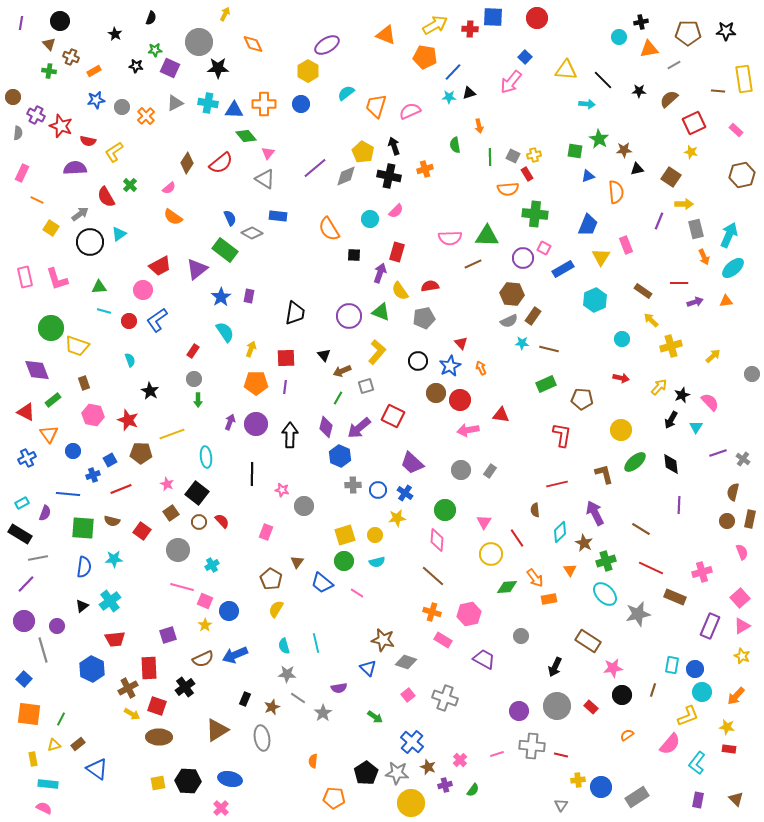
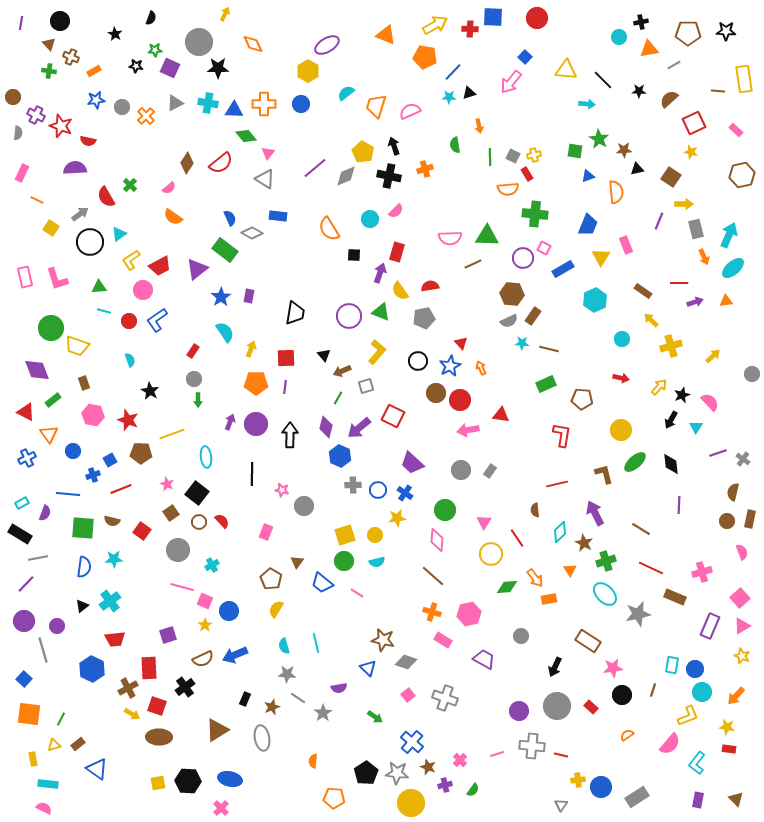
yellow L-shape at (114, 152): moved 17 px right, 108 px down
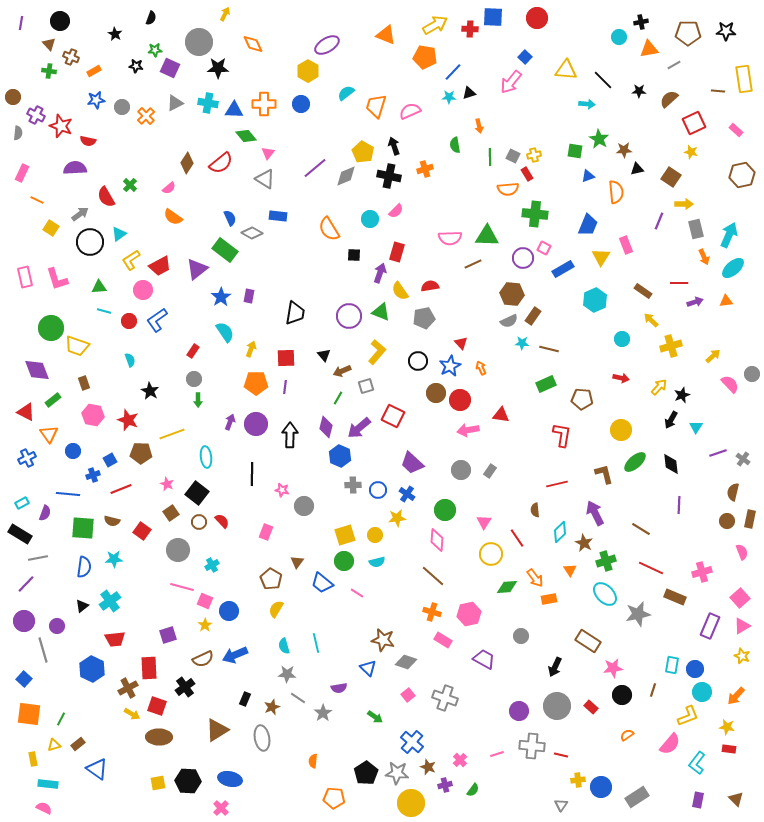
pink semicircle at (710, 402): moved 20 px right, 18 px up
blue cross at (405, 493): moved 2 px right, 1 px down
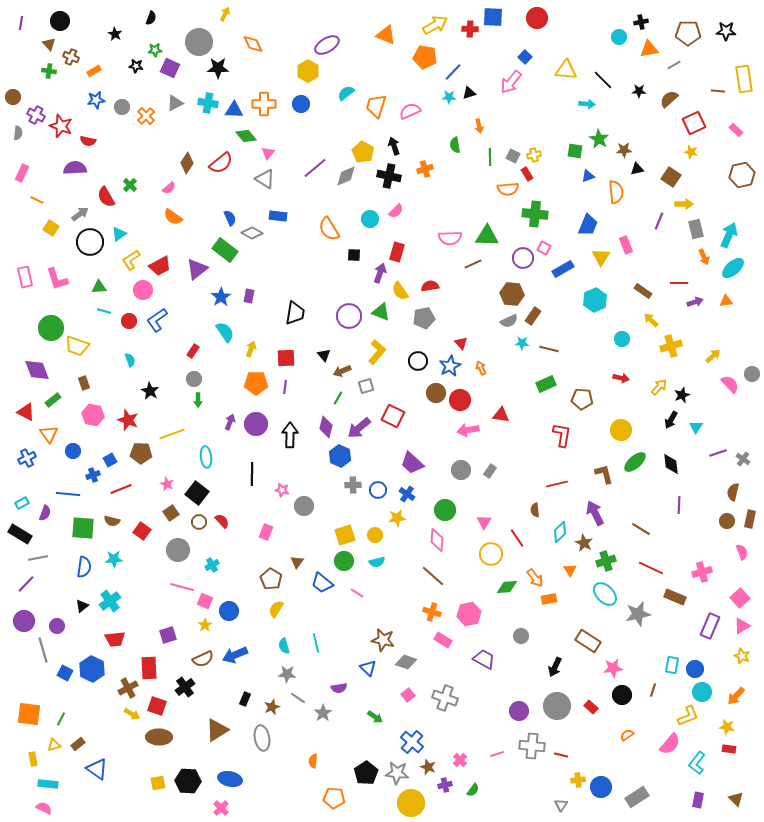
blue square at (24, 679): moved 41 px right, 6 px up; rotated 14 degrees counterclockwise
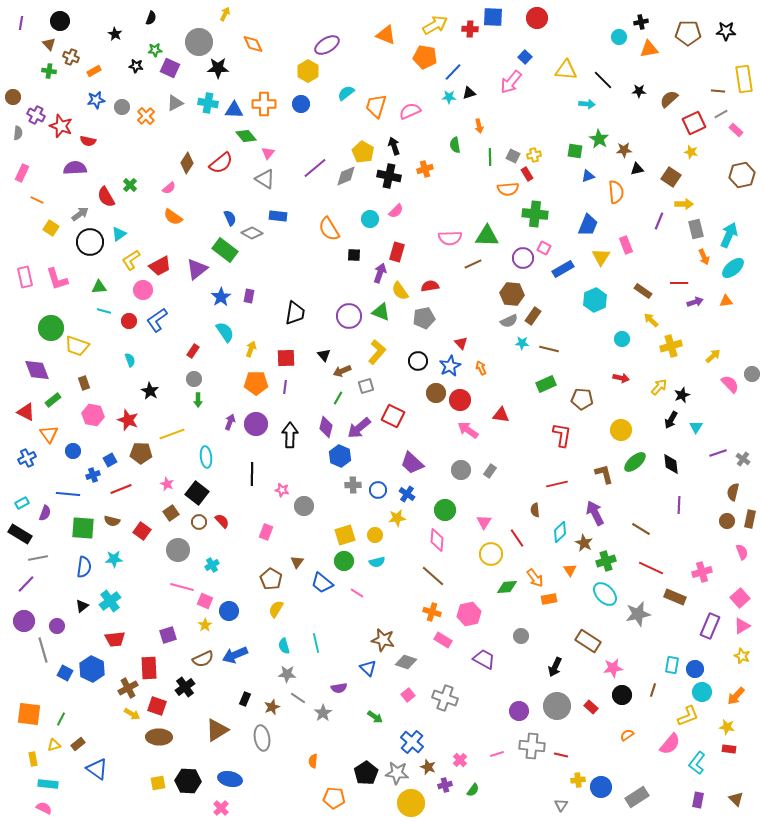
gray line at (674, 65): moved 47 px right, 49 px down
pink arrow at (468, 430): rotated 45 degrees clockwise
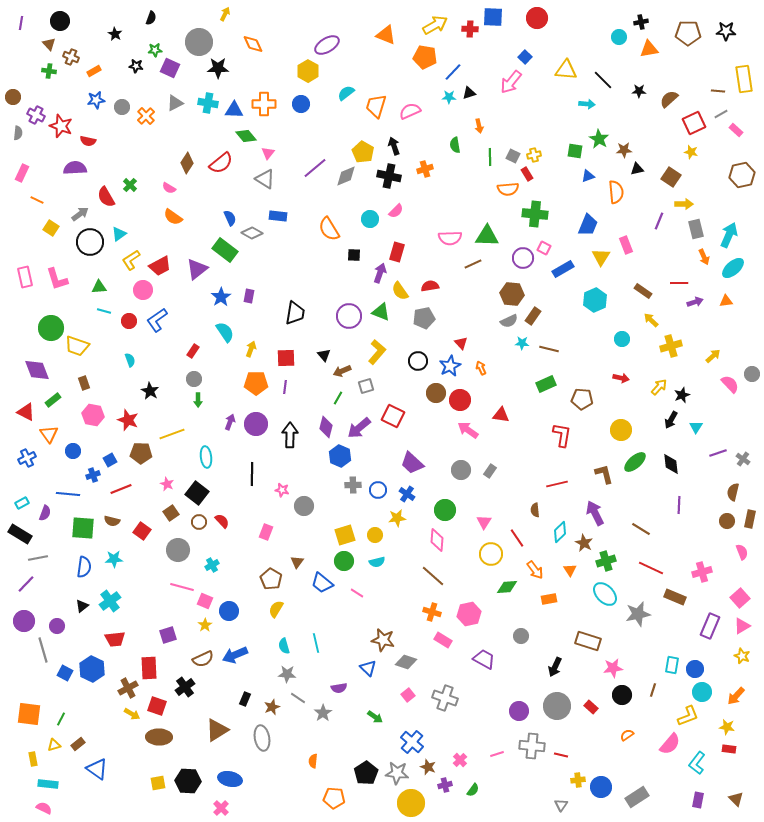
pink semicircle at (169, 188): rotated 72 degrees clockwise
orange arrow at (535, 578): moved 8 px up
brown rectangle at (588, 641): rotated 15 degrees counterclockwise
